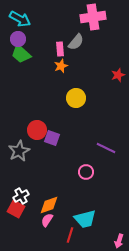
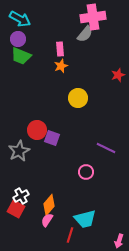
gray semicircle: moved 9 px right, 8 px up
green trapezoid: moved 2 px down; rotated 20 degrees counterclockwise
yellow circle: moved 2 px right
orange diamond: rotated 30 degrees counterclockwise
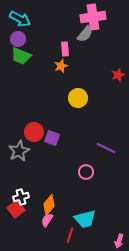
pink rectangle: moved 5 px right
red circle: moved 3 px left, 2 px down
white cross: moved 1 px down; rotated 14 degrees clockwise
red square: rotated 24 degrees clockwise
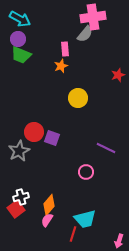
green trapezoid: moved 1 px up
red line: moved 3 px right, 1 px up
